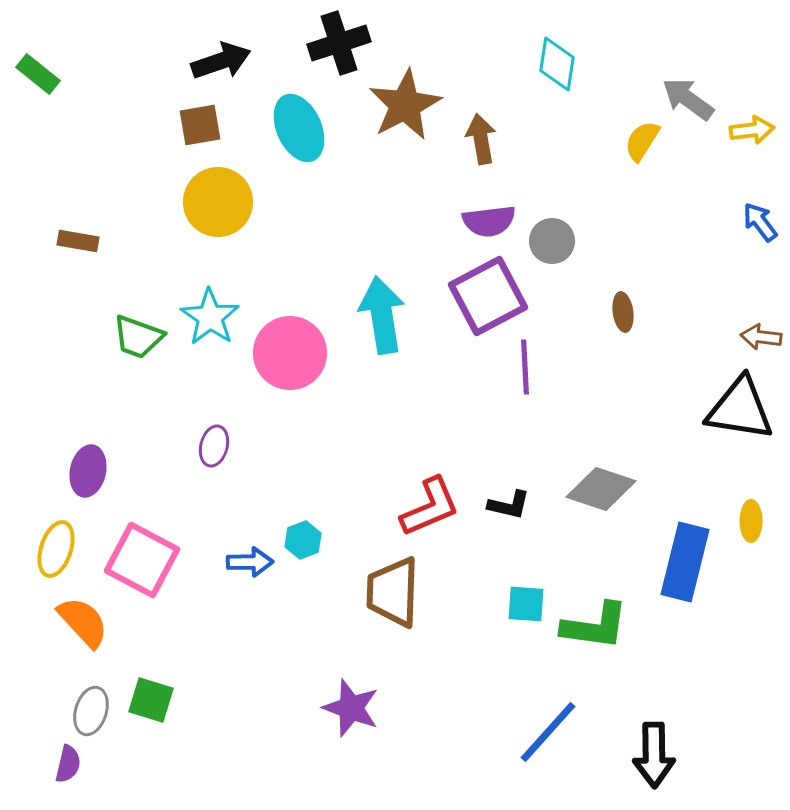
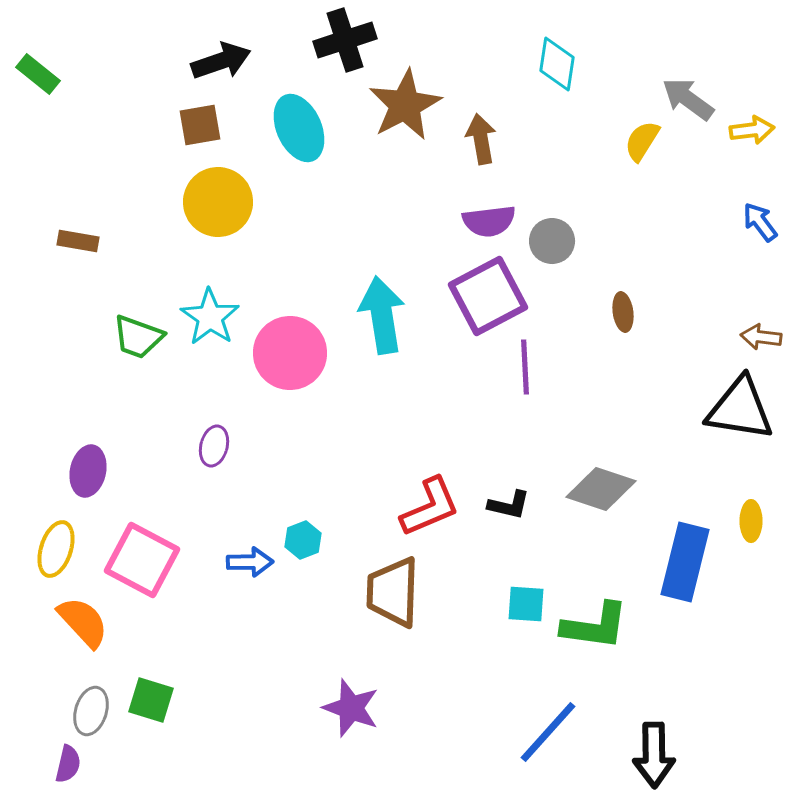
black cross at (339, 43): moved 6 px right, 3 px up
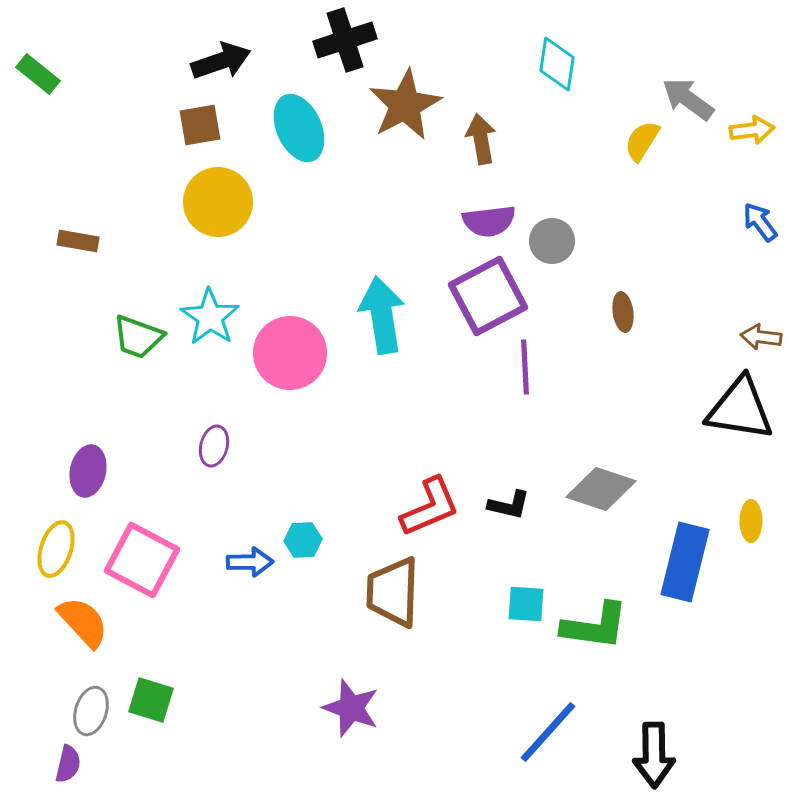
cyan hexagon at (303, 540): rotated 18 degrees clockwise
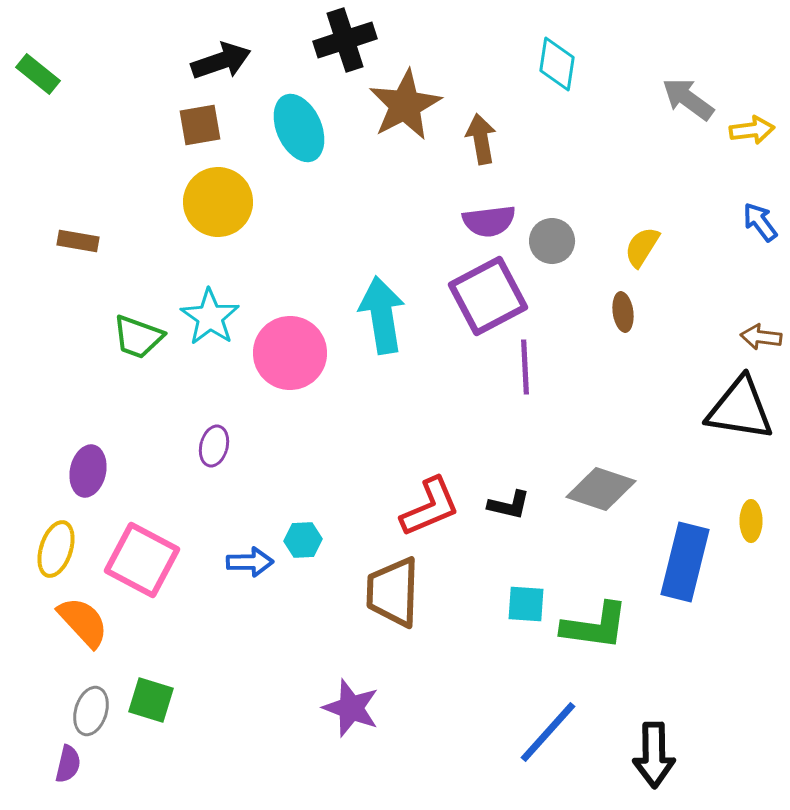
yellow semicircle at (642, 141): moved 106 px down
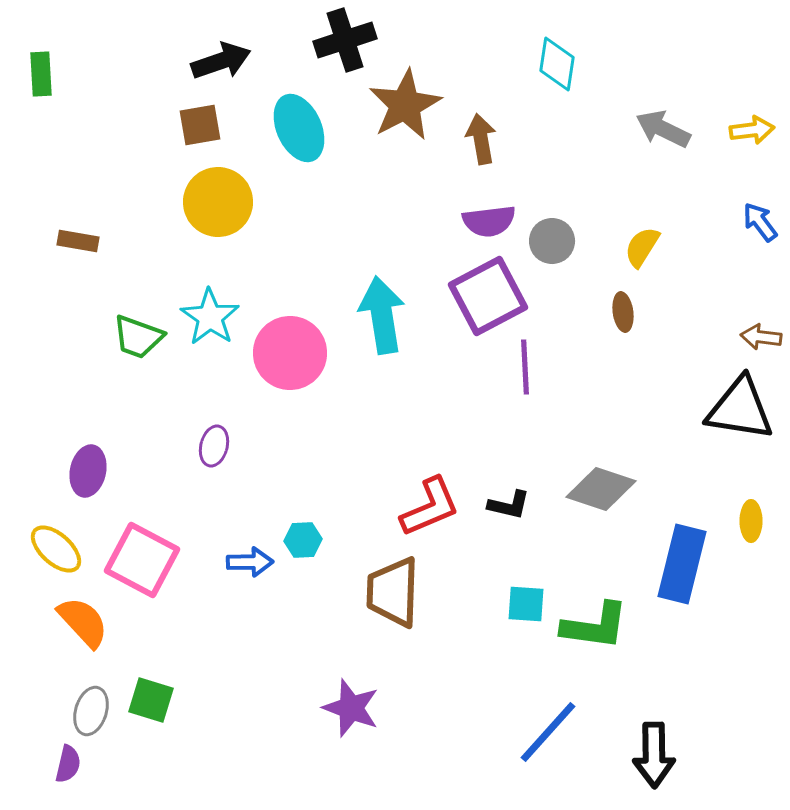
green rectangle at (38, 74): moved 3 px right; rotated 48 degrees clockwise
gray arrow at (688, 99): moved 25 px left, 30 px down; rotated 10 degrees counterclockwise
yellow ellipse at (56, 549): rotated 66 degrees counterclockwise
blue rectangle at (685, 562): moved 3 px left, 2 px down
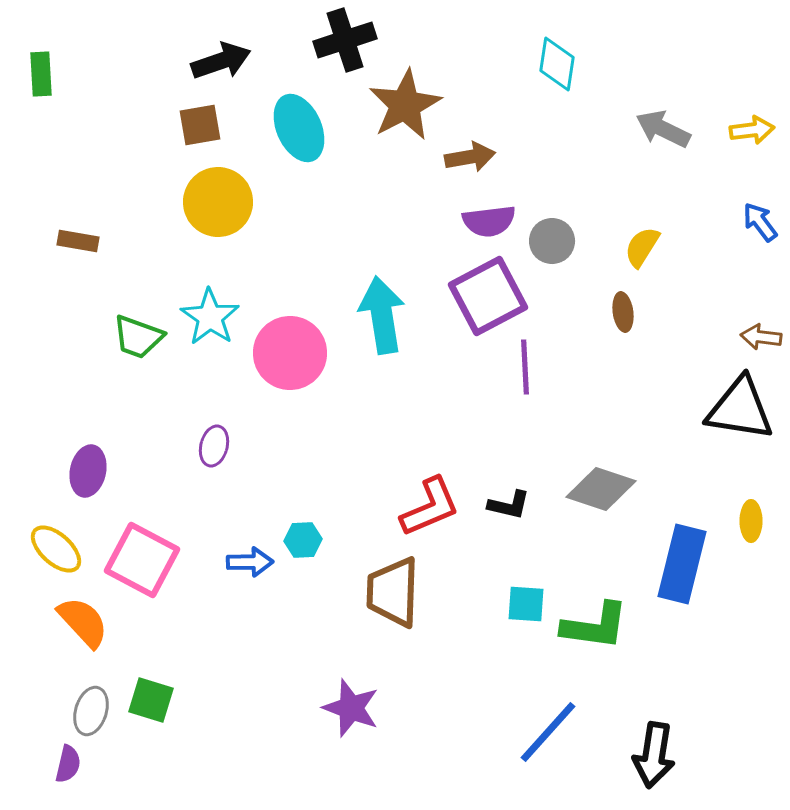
brown arrow at (481, 139): moved 11 px left, 18 px down; rotated 90 degrees clockwise
black arrow at (654, 755): rotated 10 degrees clockwise
